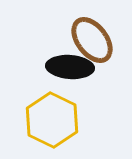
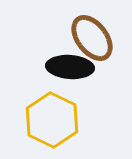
brown ellipse: moved 2 px up
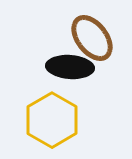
yellow hexagon: rotated 4 degrees clockwise
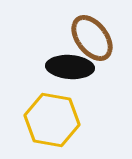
yellow hexagon: rotated 20 degrees counterclockwise
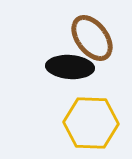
yellow hexagon: moved 39 px right, 3 px down; rotated 8 degrees counterclockwise
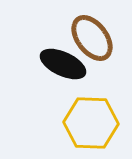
black ellipse: moved 7 px left, 3 px up; rotated 21 degrees clockwise
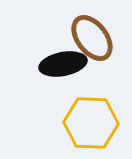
black ellipse: rotated 36 degrees counterclockwise
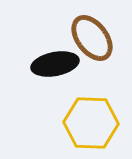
black ellipse: moved 8 px left
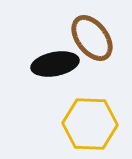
yellow hexagon: moved 1 px left, 1 px down
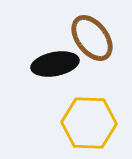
yellow hexagon: moved 1 px left, 1 px up
